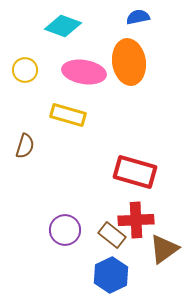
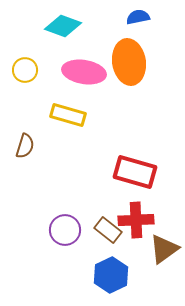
brown rectangle: moved 4 px left, 5 px up
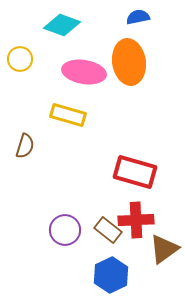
cyan diamond: moved 1 px left, 1 px up
yellow circle: moved 5 px left, 11 px up
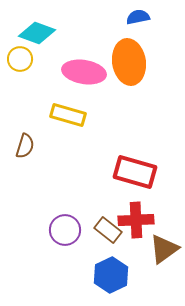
cyan diamond: moved 25 px left, 8 px down
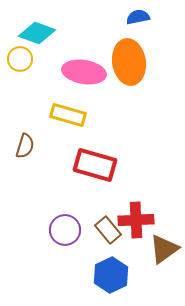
red rectangle: moved 40 px left, 7 px up
brown rectangle: rotated 12 degrees clockwise
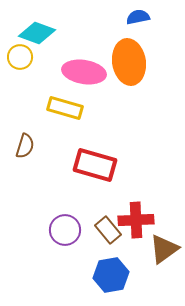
yellow circle: moved 2 px up
yellow rectangle: moved 3 px left, 7 px up
blue hexagon: rotated 16 degrees clockwise
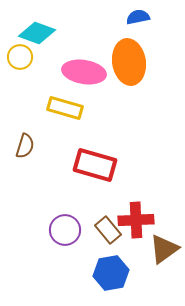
blue hexagon: moved 2 px up
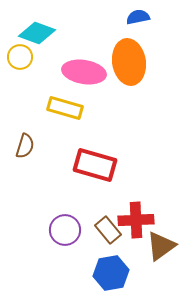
brown triangle: moved 3 px left, 3 px up
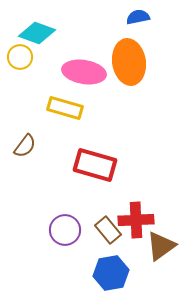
brown semicircle: rotated 20 degrees clockwise
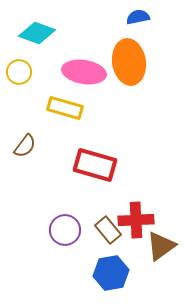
yellow circle: moved 1 px left, 15 px down
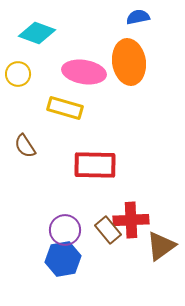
yellow circle: moved 1 px left, 2 px down
brown semicircle: rotated 110 degrees clockwise
red rectangle: rotated 15 degrees counterclockwise
red cross: moved 5 px left
blue hexagon: moved 48 px left, 14 px up
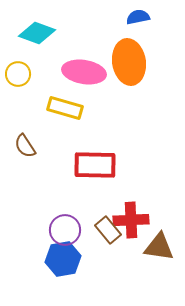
brown triangle: moved 2 px left, 1 px down; rotated 44 degrees clockwise
